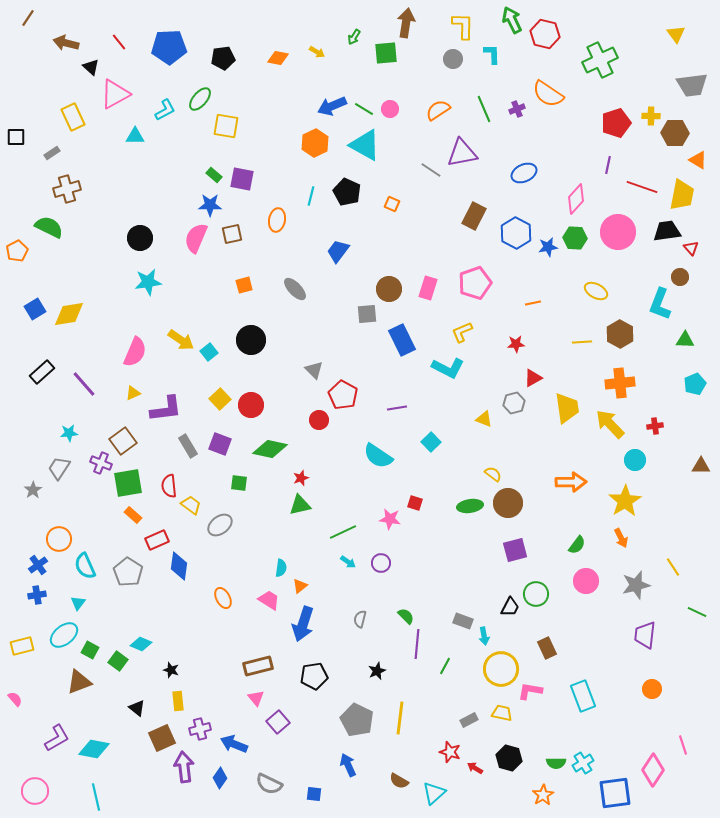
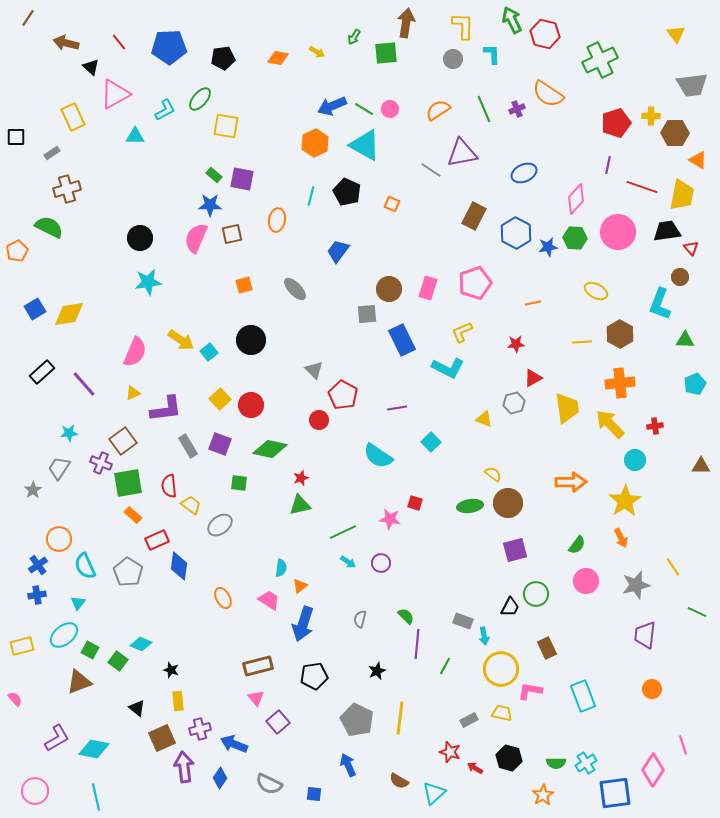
cyan cross at (583, 763): moved 3 px right
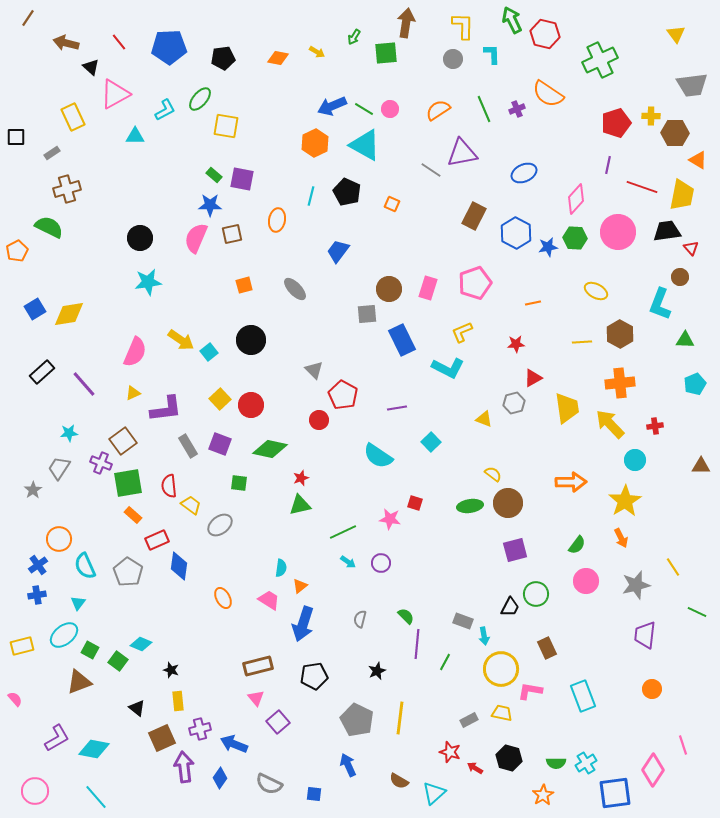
green line at (445, 666): moved 4 px up
cyan line at (96, 797): rotated 28 degrees counterclockwise
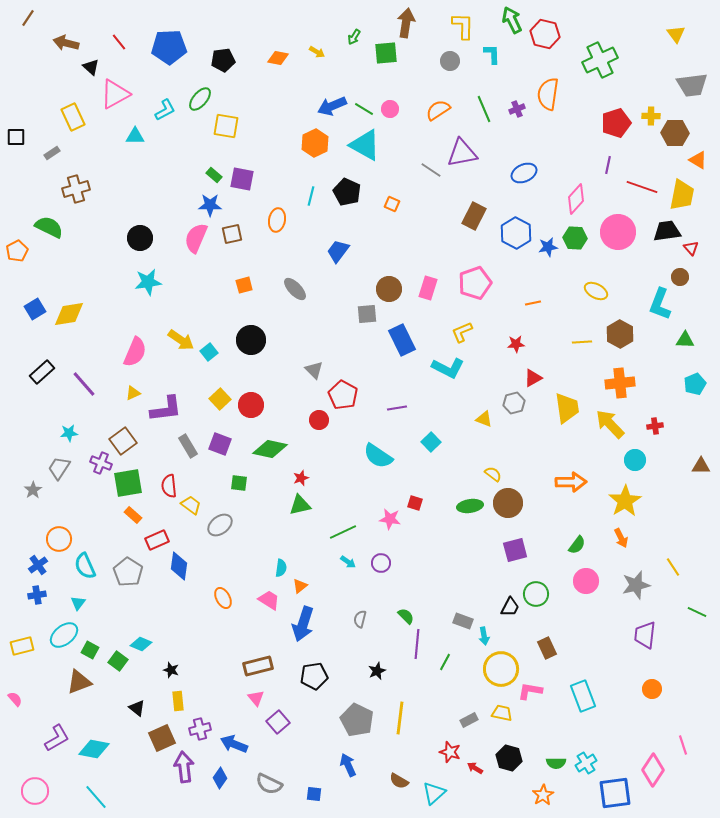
black pentagon at (223, 58): moved 2 px down
gray circle at (453, 59): moved 3 px left, 2 px down
orange semicircle at (548, 94): rotated 64 degrees clockwise
brown cross at (67, 189): moved 9 px right
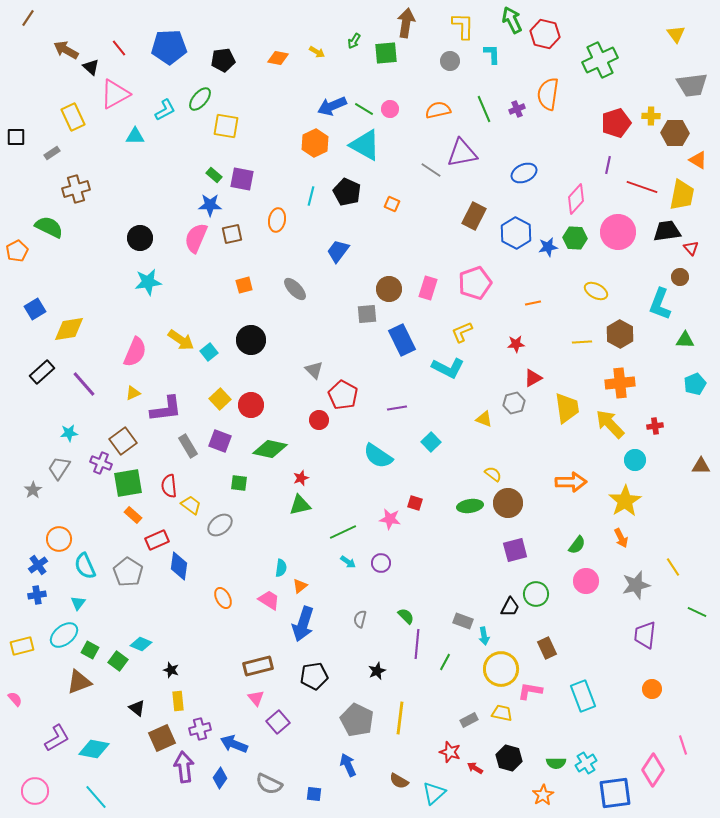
green arrow at (354, 37): moved 4 px down
red line at (119, 42): moved 6 px down
brown arrow at (66, 43): moved 7 px down; rotated 15 degrees clockwise
orange semicircle at (438, 110): rotated 20 degrees clockwise
yellow diamond at (69, 314): moved 15 px down
purple square at (220, 444): moved 3 px up
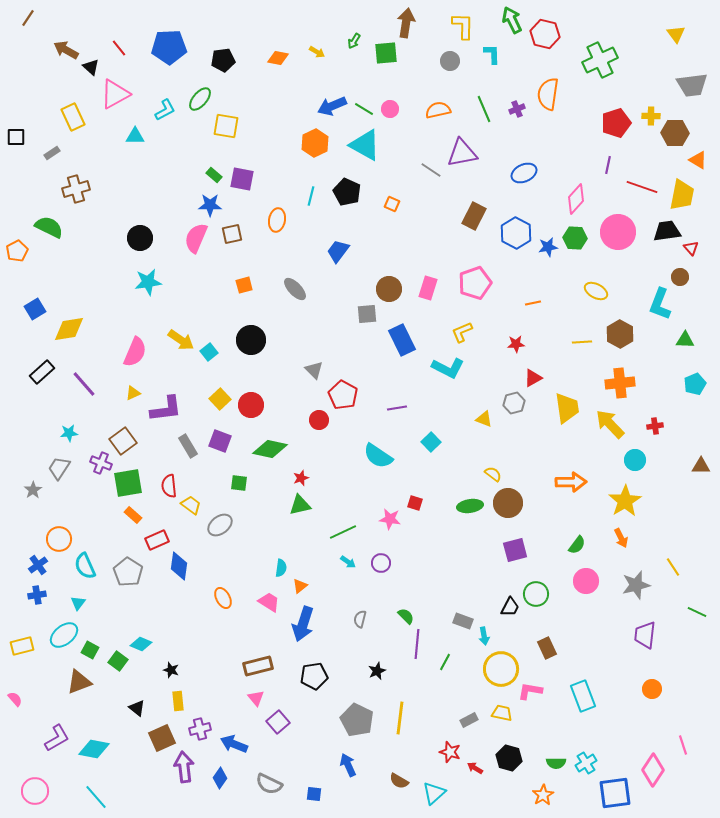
pink trapezoid at (269, 600): moved 2 px down
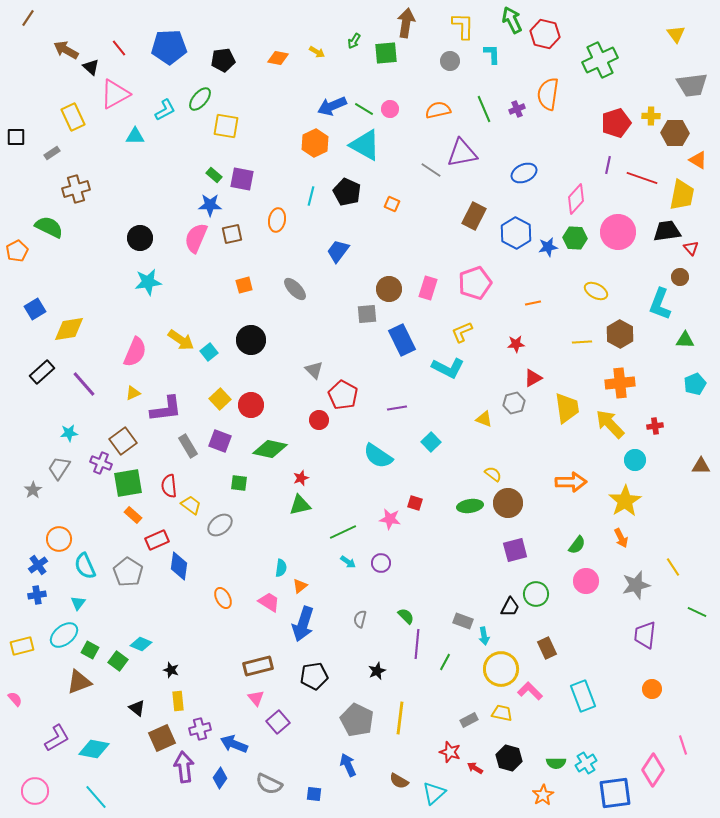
red line at (642, 187): moved 9 px up
pink L-shape at (530, 691): rotated 35 degrees clockwise
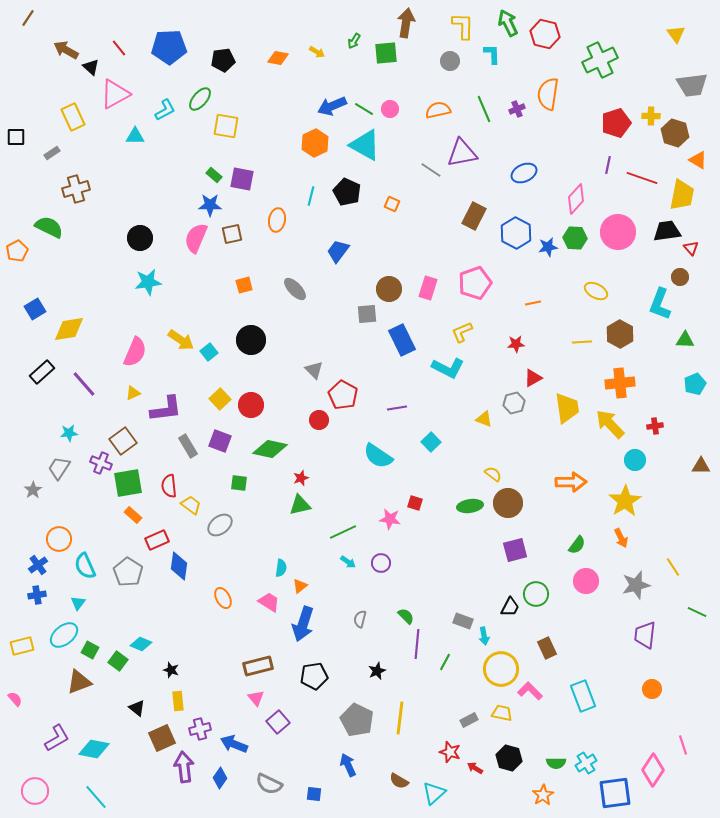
green arrow at (512, 20): moved 4 px left, 3 px down
brown hexagon at (675, 133): rotated 16 degrees clockwise
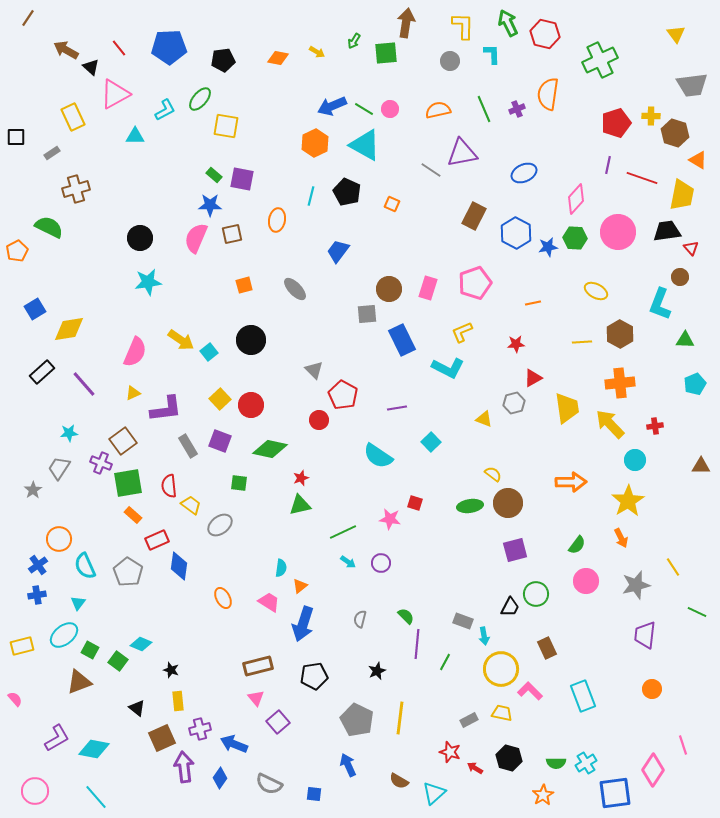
yellow star at (625, 501): moved 3 px right
